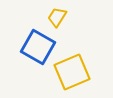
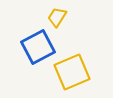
blue square: rotated 32 degrees clockwise
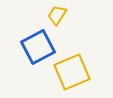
yellow trapezoid: moved 2 px up
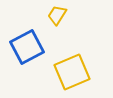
blue square: moved 11 px left
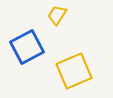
yellow square: moved 2 px right, 1 px up
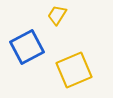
yellow square: moved 1 px up
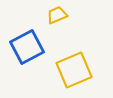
yellow trapezoid: rotated 35 degrees clockwise
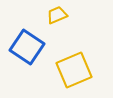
blue square: rotated 28 degrees counterclockwise
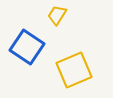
yellow trapezoid: rotated 35 degrees counterclockwise
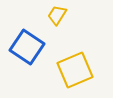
yellow square: moved 1 px right
